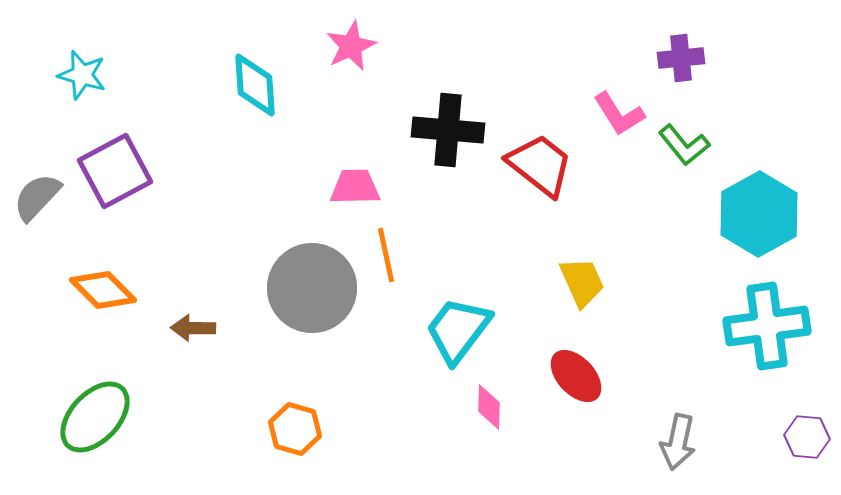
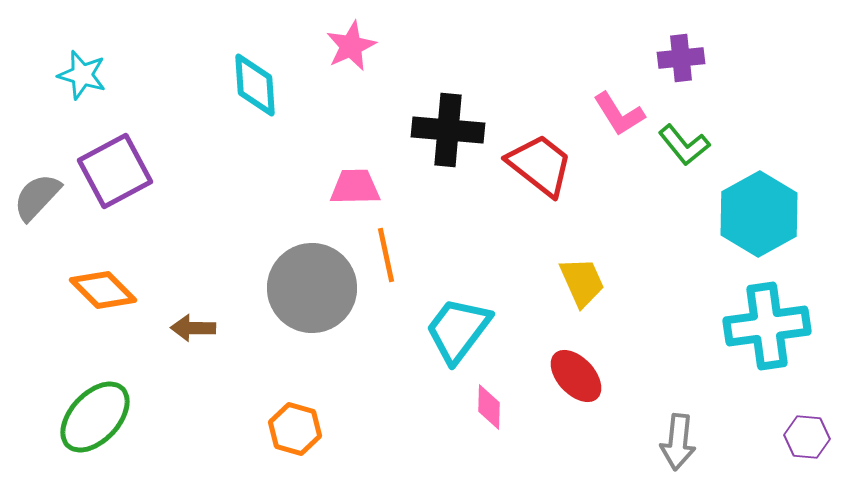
gray arrow: rotated 6 degrees counterclockwise
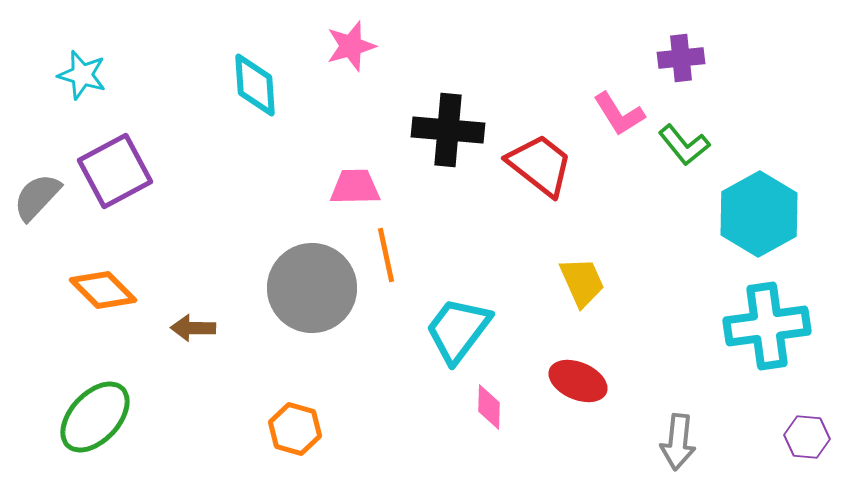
pink star: rotated 9 degrees clockwise
red ellipse: moved 2 px right, 5 px down; rotated 24 degrees counterclockwise
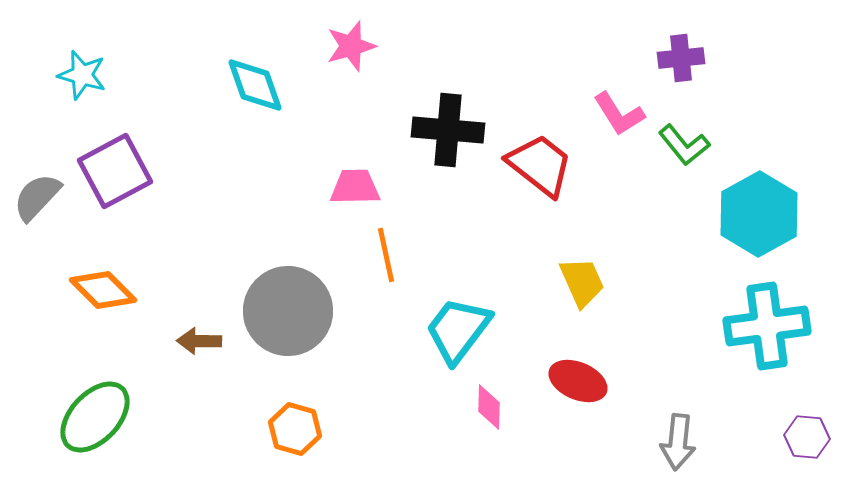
cyan diamond: rotated 16 degrees counterclockwise
gray circle: moved 24 px left, 23 px down
brown arrow: moved 6 px right, 13 px down
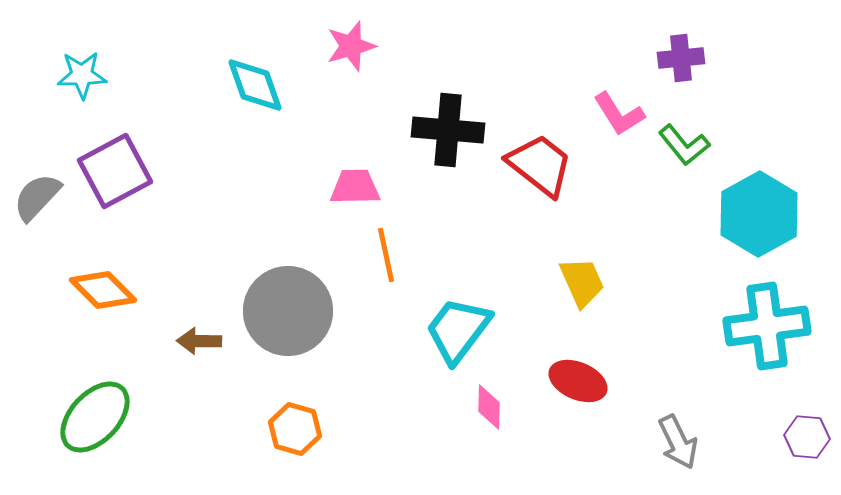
cyan star: rotated 18 degrees counterclockwise
gray arrow: rotated 32 degrees counterclockwise
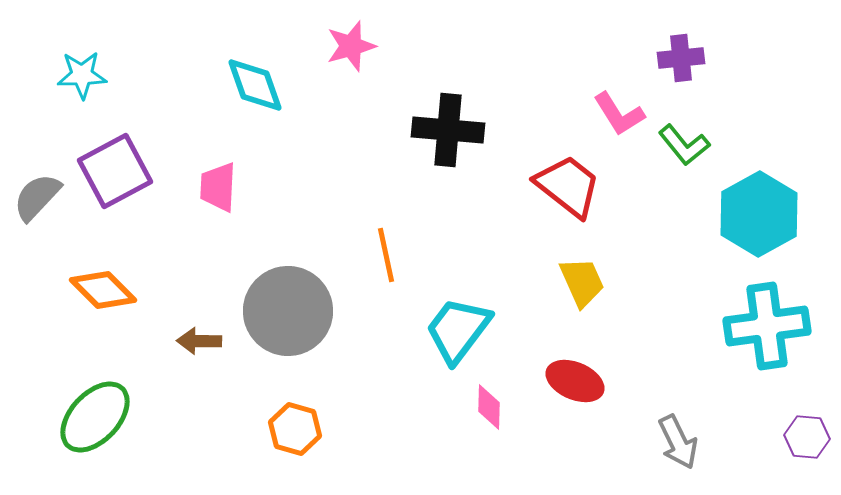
red trapezoid: moved 28 px right, 21 px down
pink trapezoid: moved 137 px left; rotated 86 degrees counterclockwise
red ellipse: moved 3 px left
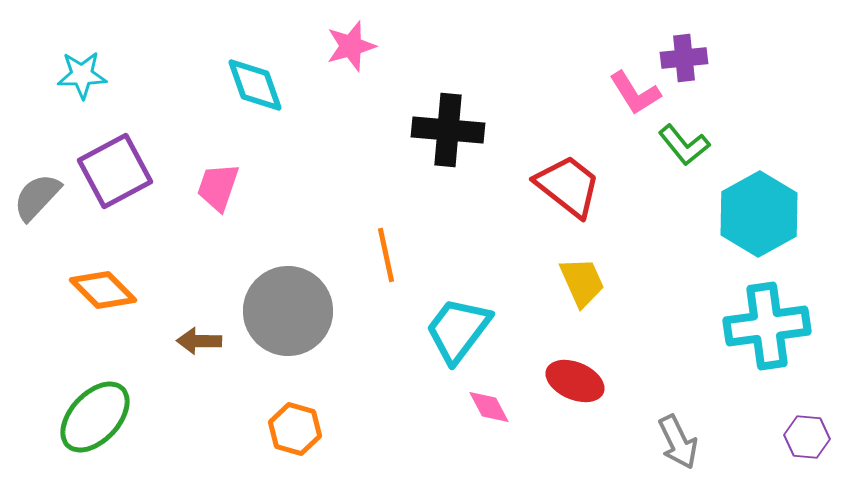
purple cross: moved 3 px right
pink L-shape: moved 16 px right, 21 px up
pink trapezoid: rotated 16 degrees clockwise
pink diamond: rotated 30 degrees counterclockwise
